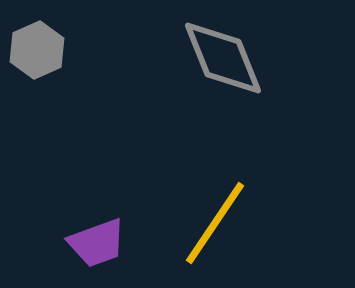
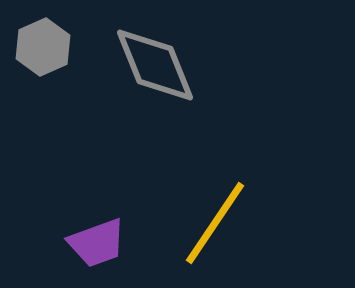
gray hexagon: moved 6 px right, 3 px up
gray diamond: moved 68 px left, 7 px down
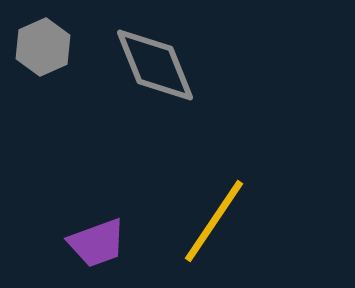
yellow line: moved 1 px left, 2 px up
